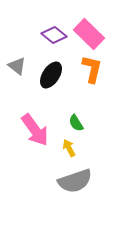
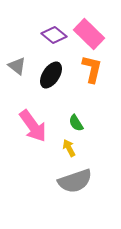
pink arrow: moved 2 px left, 4 px up
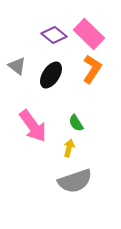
orange L-shape: rotated 20 degrees clockwise
yellow arrow: rotated 42 degrees clockwise
